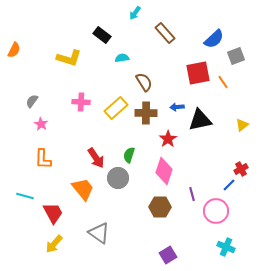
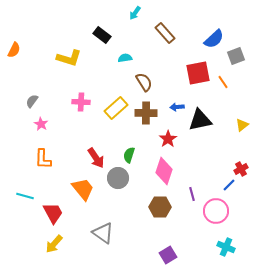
cyan semicircle: moved 3 px right
gray triangle: moved 4 px right
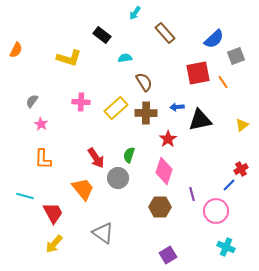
orange semicircle: moved 2 px right
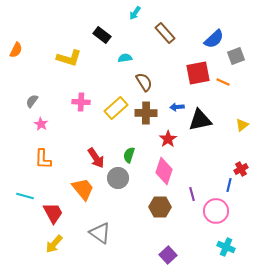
orange line: rotated 32 degrees counterclockwise
blue line: rotated 32 degrees counterclockwise
gray triangle: moved 3 px left
purple square: rotated 12 degrees counterclockwise
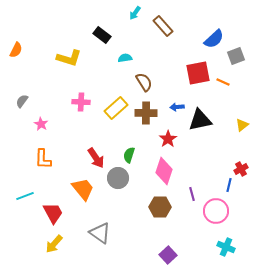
brown rectangle: moved 2 px left, 7 px up
gray semicircle: moved 10 px left
cyan line: rotated 36 degrees counterclockwise
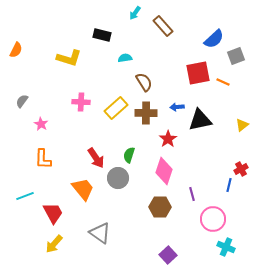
black rectangle: rotated 24 degrees counterclockwise
pink circle: moved 3 px left, 8 px down
